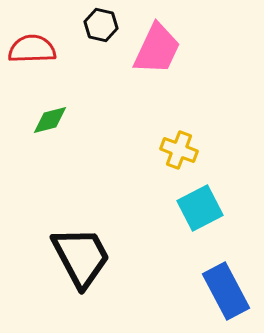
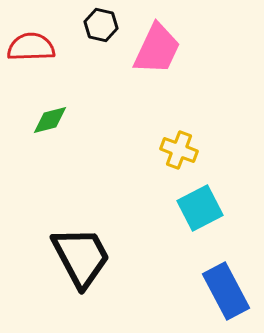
red semicircle: moved 1 px left, 2 px up
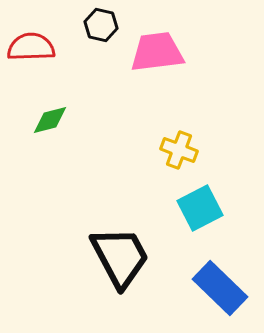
pink trapezoid: moved 3 px down; rotated 122 degrees counterclockwise
black trapezoid: moved 39 px right
blue rectangle: moved 6 px left, 3 px up; rotated 18 degrees counterclockwise
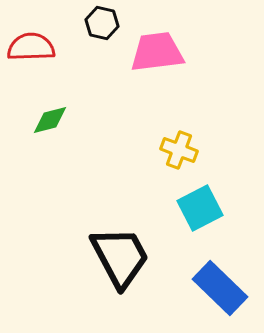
black hexagon: moved 1 px right, 2 px up
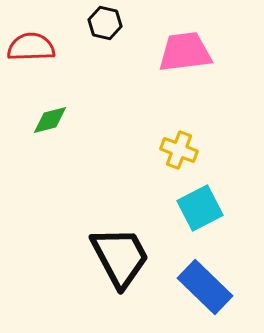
black hexagon: moved 3 px right
pink trapezoid: moved 28 px right
blue rectangle: moved 15 px left, 1 px up
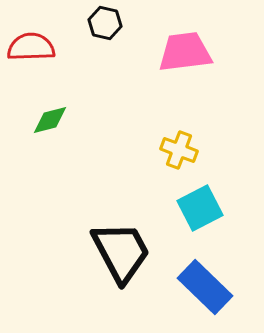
black trapezoid: moved 1 px right, 5 px up
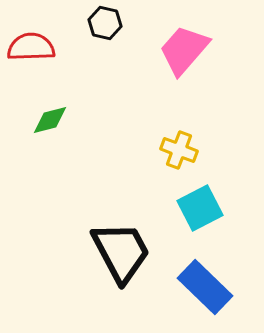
pink trapezoid: moved 1 px left, 2 px up; rotated 42 degrees counterclockwise
